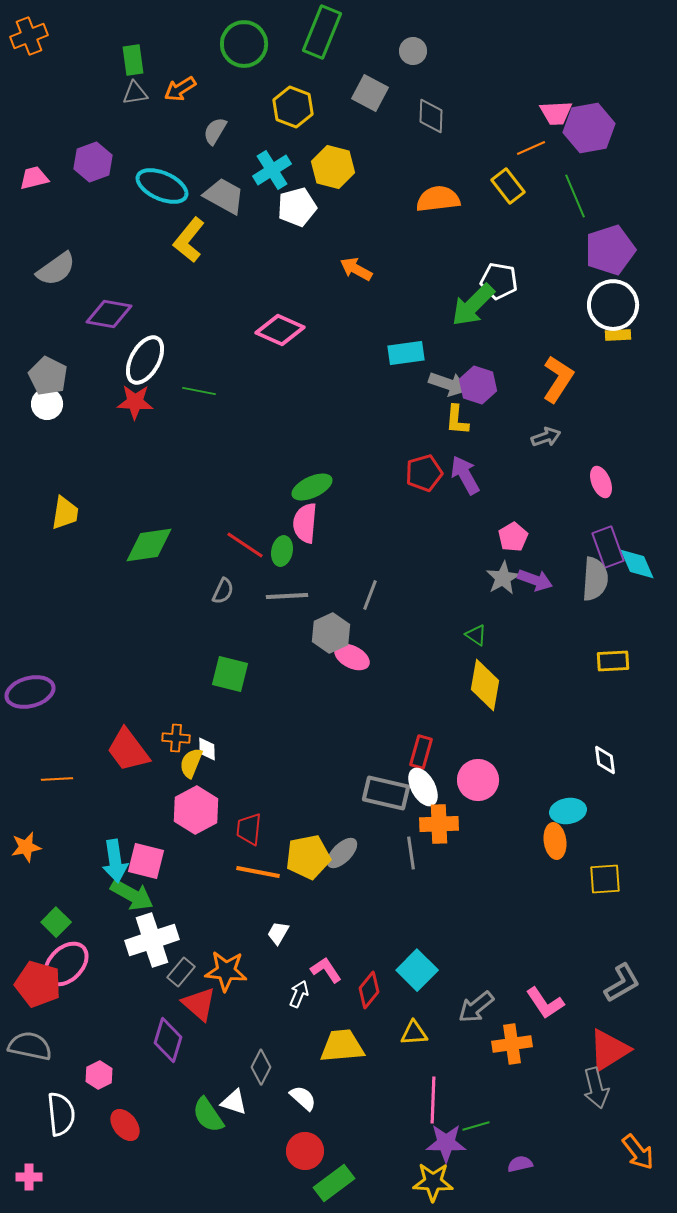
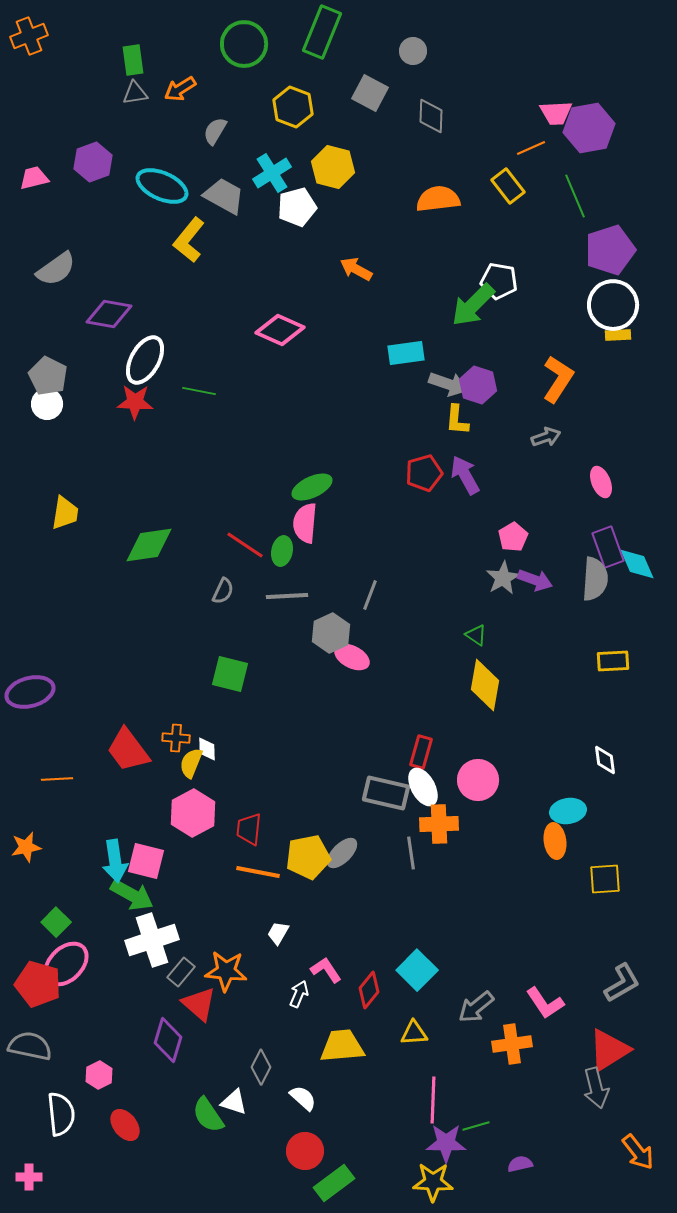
cyan cross at (272, 170): moved 3 px down
pink hexagon at (196, 810): moved 3 px left, 3 px down
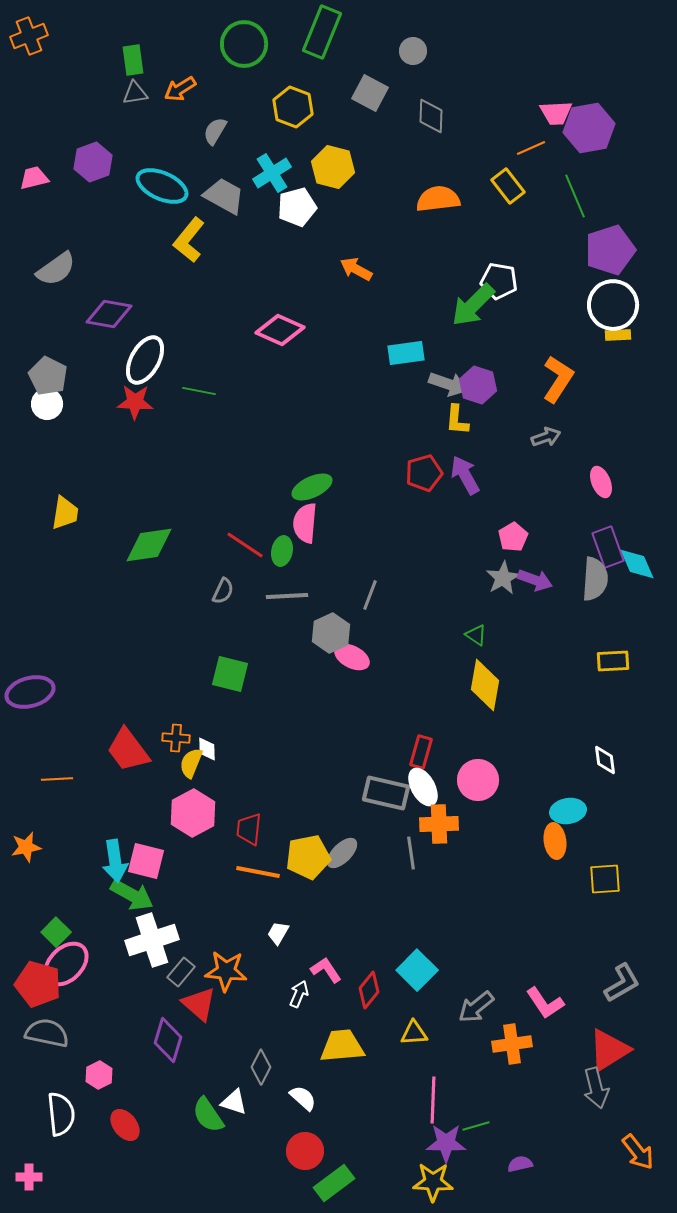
green square at (56, 922): moved 10 px down
gray semicircle at (30, 1046): moved 17 px right, 13 px up
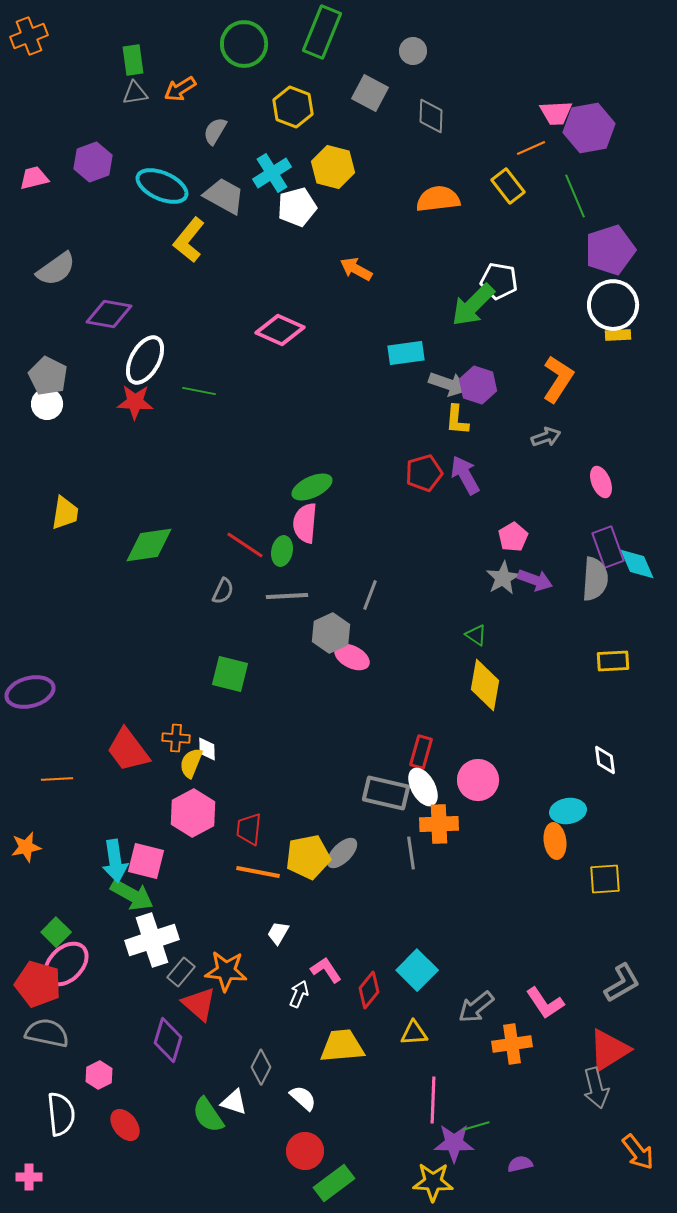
purple star at (446, 1143): moved 8 px right
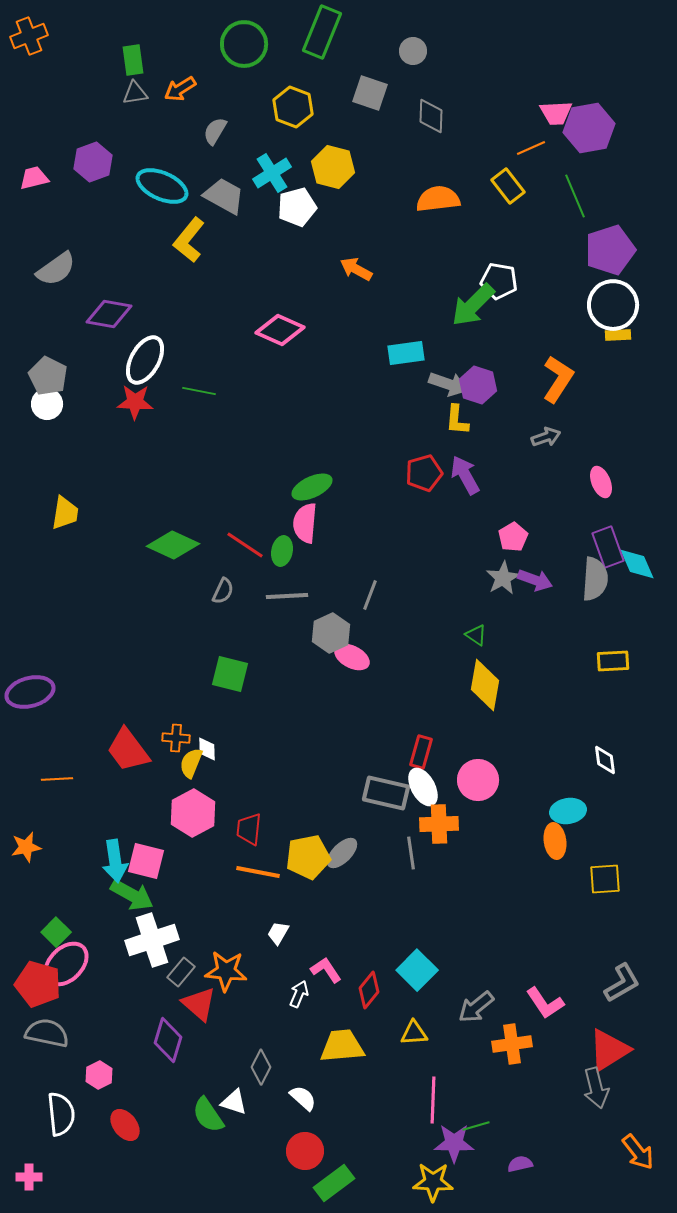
gray square at (370, 93): rotated 9 degrees counterclockwise
green diamond at (149, 545): moved 24 px right; rotated 33 degrees clockwise
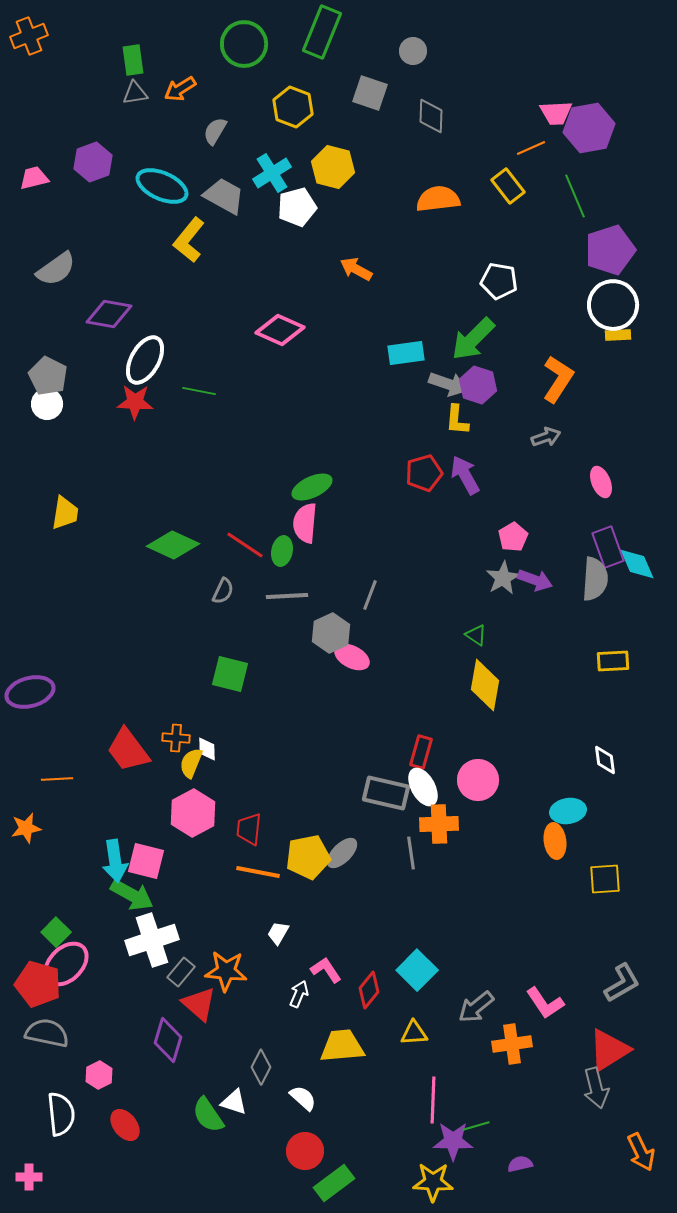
green arrow at (473, 305): moved 34 px down
orange star at (26, 847): moved 19 px up
purple star at (454, 1143): moved 1 px left, 2 px up
orange arrow at (638, 1152): moved 3 px right; rotated 12 degrees clockwise
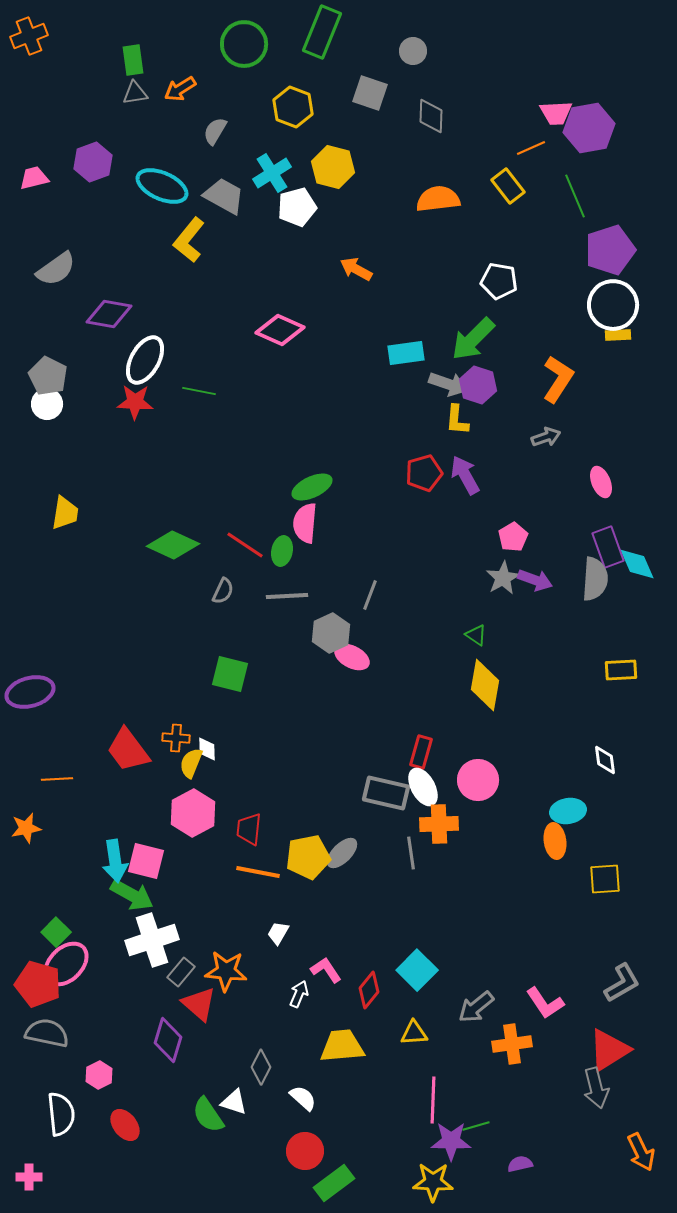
yellow rectangle at (613, 661): moved 8 px right, 9 px down
purple star at (453, 1141): moved 2 px left
